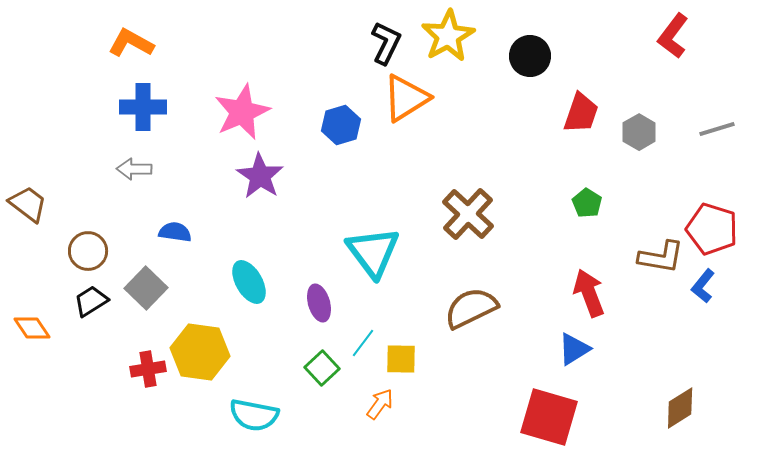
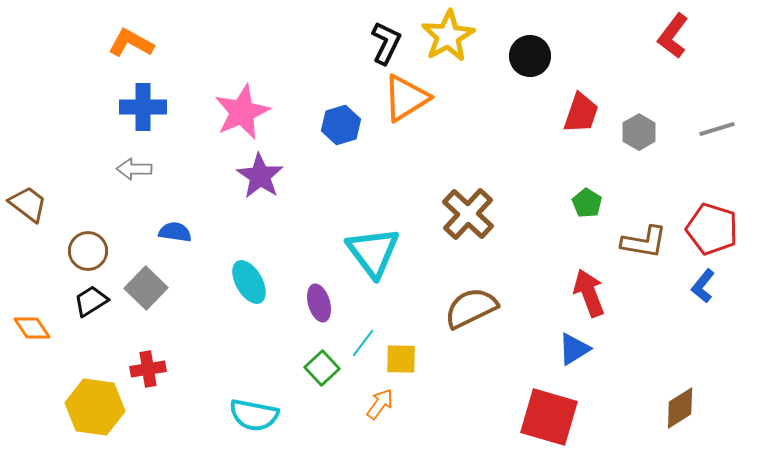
brown L-shape: moved 17 px left, 15 px up
yellow hexagon: moved 105 px left, 55 px down
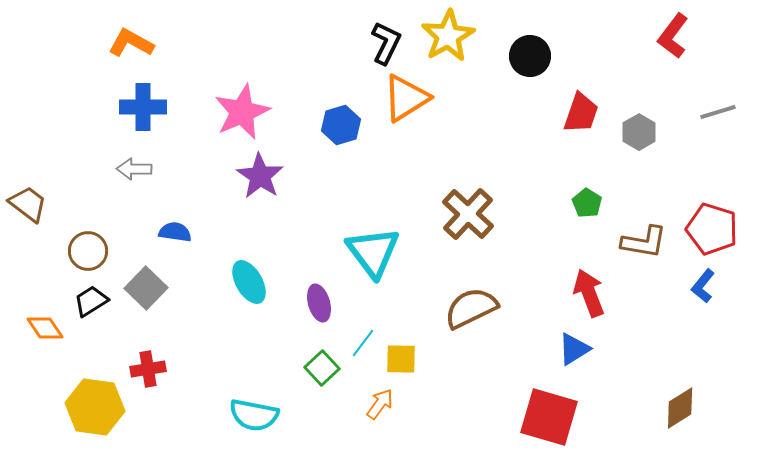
gray line: moved 1 px right, 17 px up
orange diamond: moved 13 px right
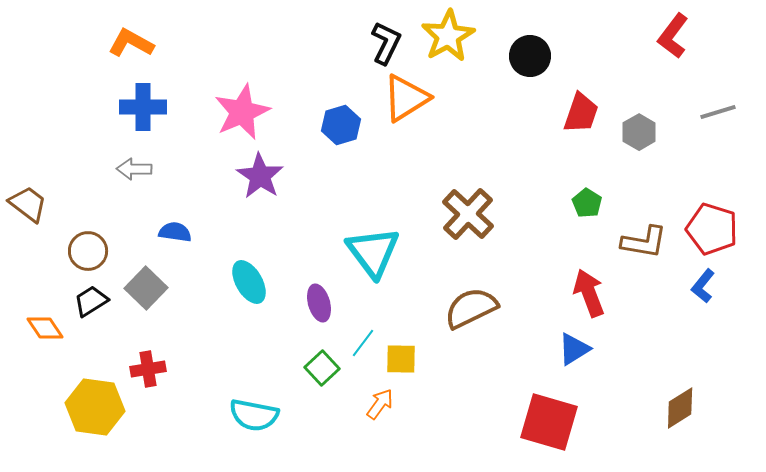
red square: moved 5 px down
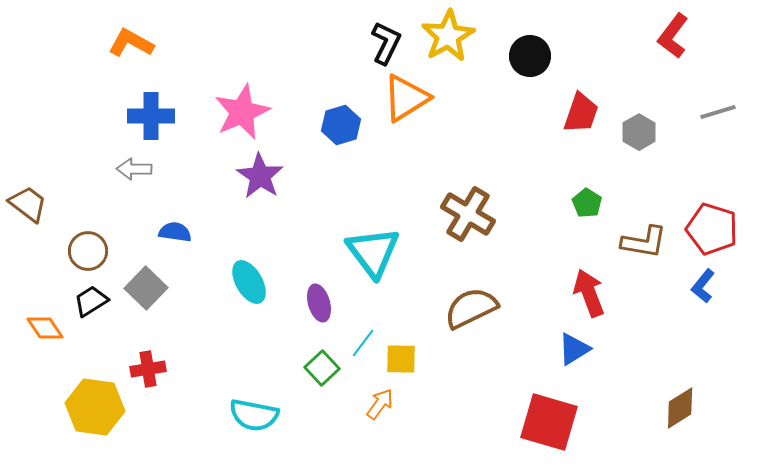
blue cross: moved 8 px right, 9 px down
brown cross: rotated 12 degrees counterclockwise
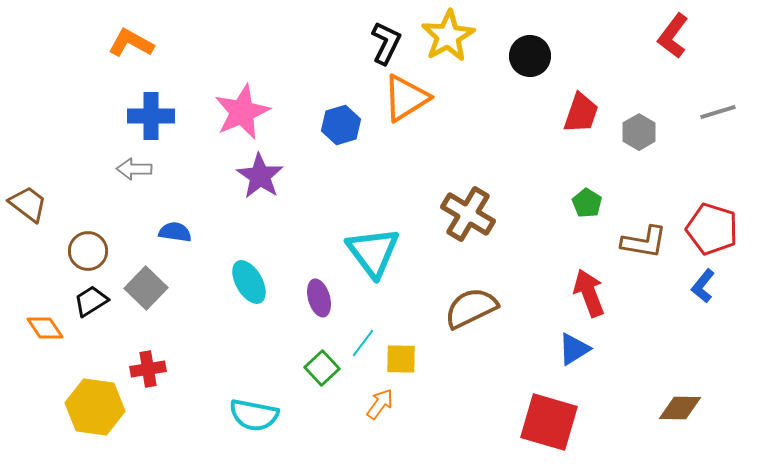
purple ellipse: moved 5 px up
brown diamond: rotated 33 degrees clockwise
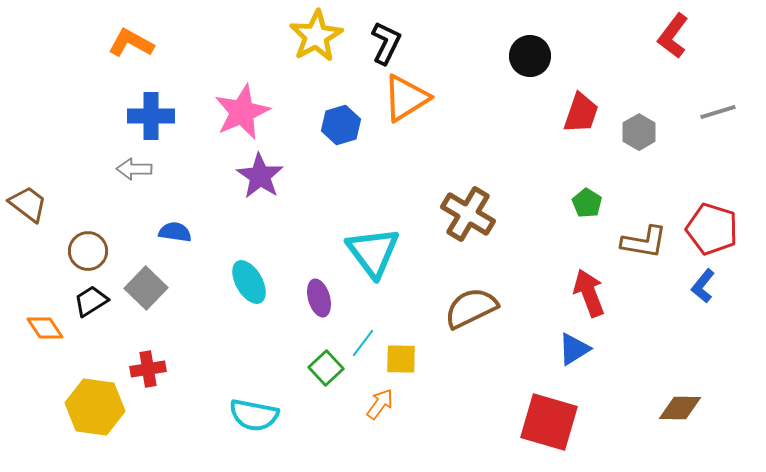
yellow star: moved 132 px left
green square: moved 4 px right
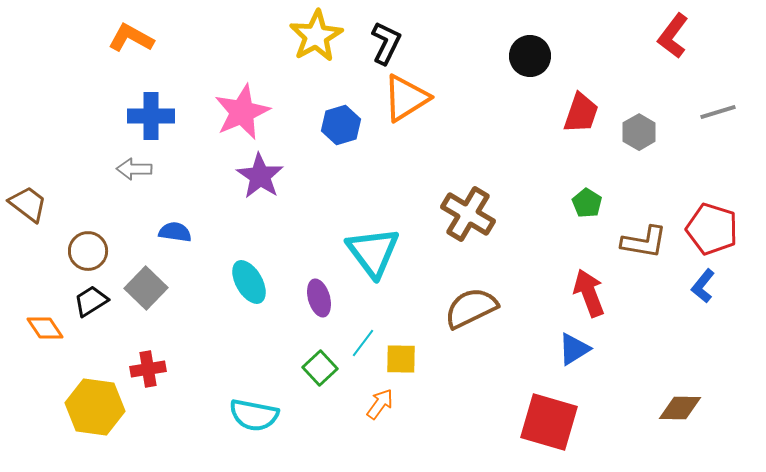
orange L-shape: moved 5 px up
green square: moved 6 px left
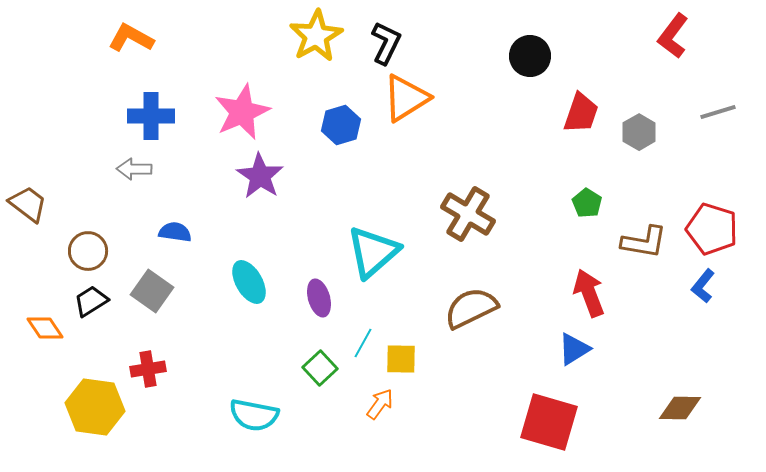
cyan triangle: rotated 26 degrees clockwise
gray square: moved 6 px right, 3 px down; rotated 9 degrees counterclockwise
cyan line: rotated 8 degrees counterclockwise
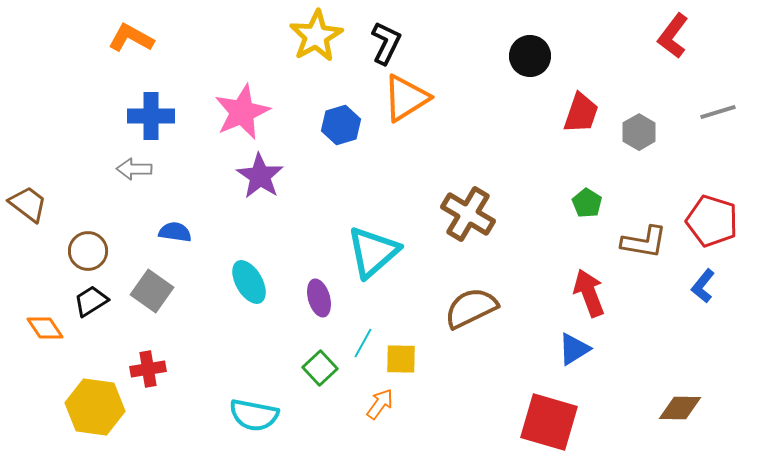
red pentagon: moved 8 px up
